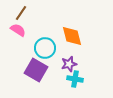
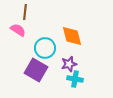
brown line: moved 4 px right, 1 px up; rotated 28 degrees counterclockwise
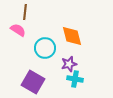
purple square: moved 3 px left, 12 px down
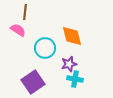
purple square: rotated 25 degrees clockwise
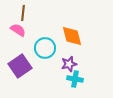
brown line: moved 2 px left, 1 px down
purple square: moved 13 px left, 16 px up
